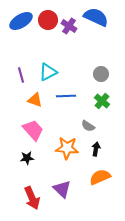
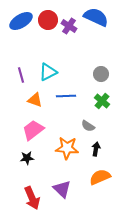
pink trapezoid: rotated 85 degrees counterclockwise
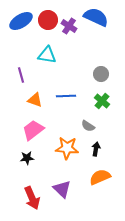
cyan triangle: moved 1 px left, 17 px up; rotated 36 degrees clockwise
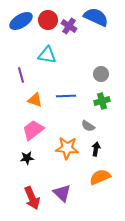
green cross: rotated 35 degrees clockwise
purple triangle: moved 4 px down
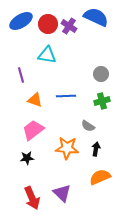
red circle: moved 4 px down
